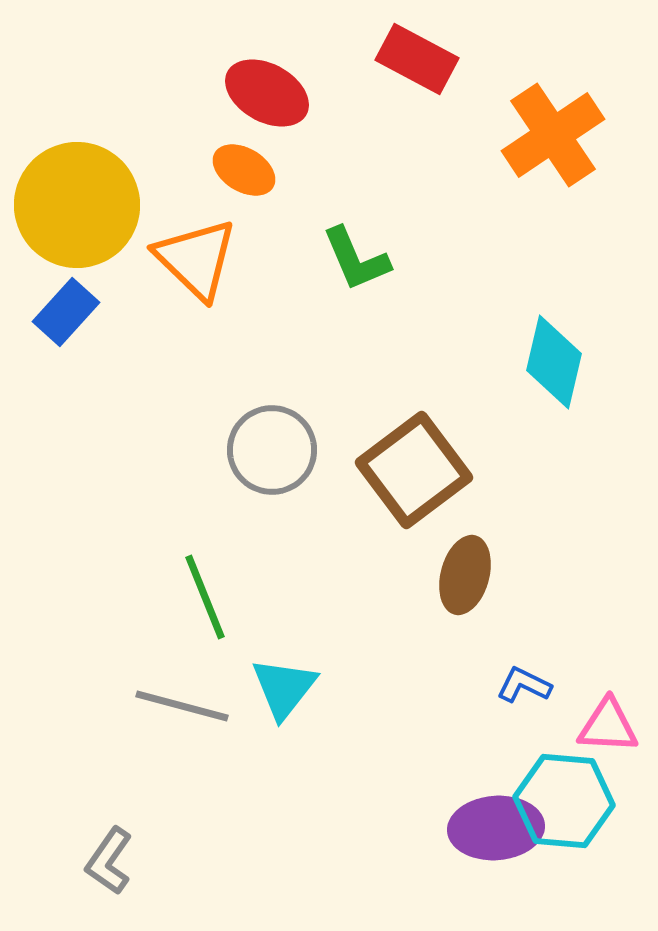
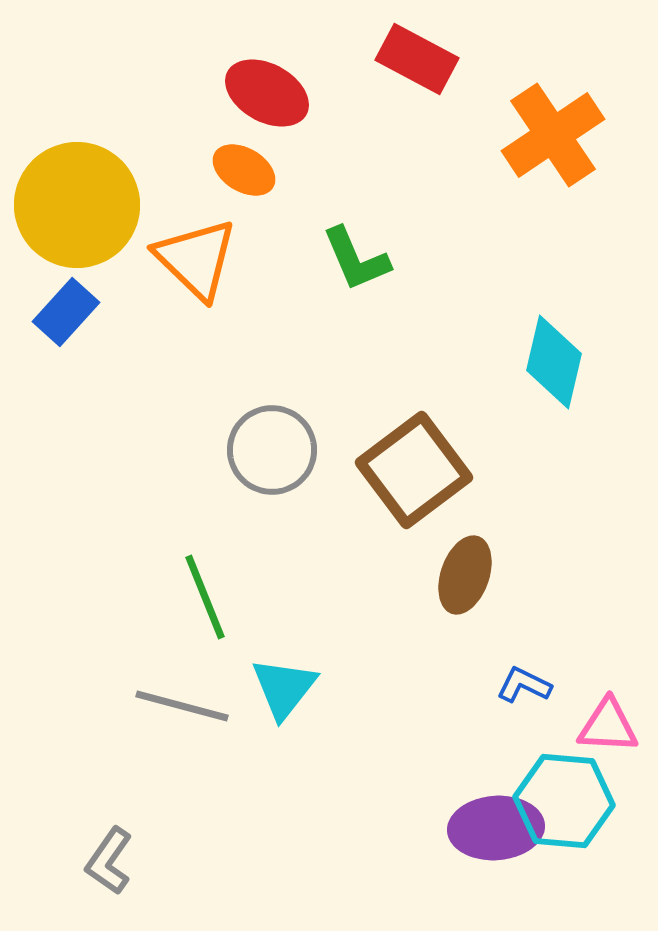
brown ellipse: rotated 4 degrees clockwise
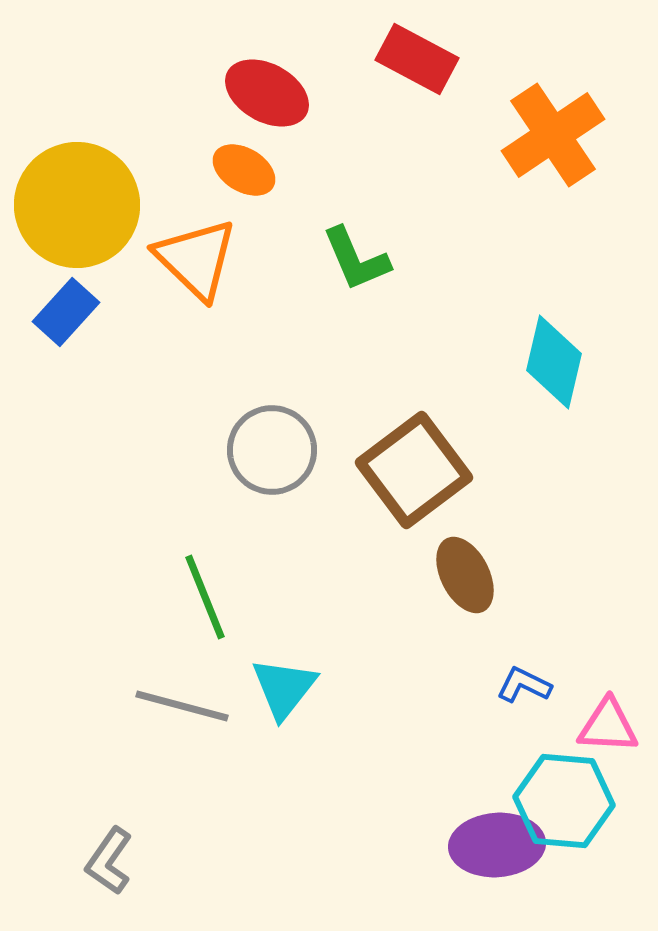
brown ellipse: rotated 46 degrees counterclockwise
purple ellipse: moved 1 px right, 17 px down
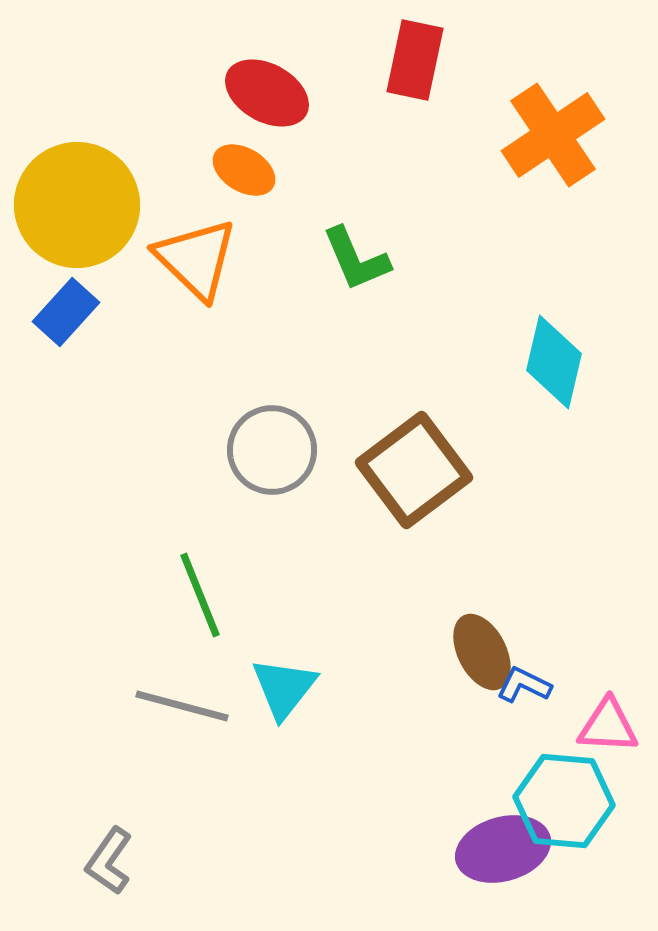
red rectangle: moved 2 px left, 1 px down; rotated 74 degrees clockwise
brown ellipse: moved 17 px right, 77 px down
green line: moved 5 px left, 2 px up
purple ellipse: moved 6 px right, 4 px down; rotated 12 degrees counterclockwise
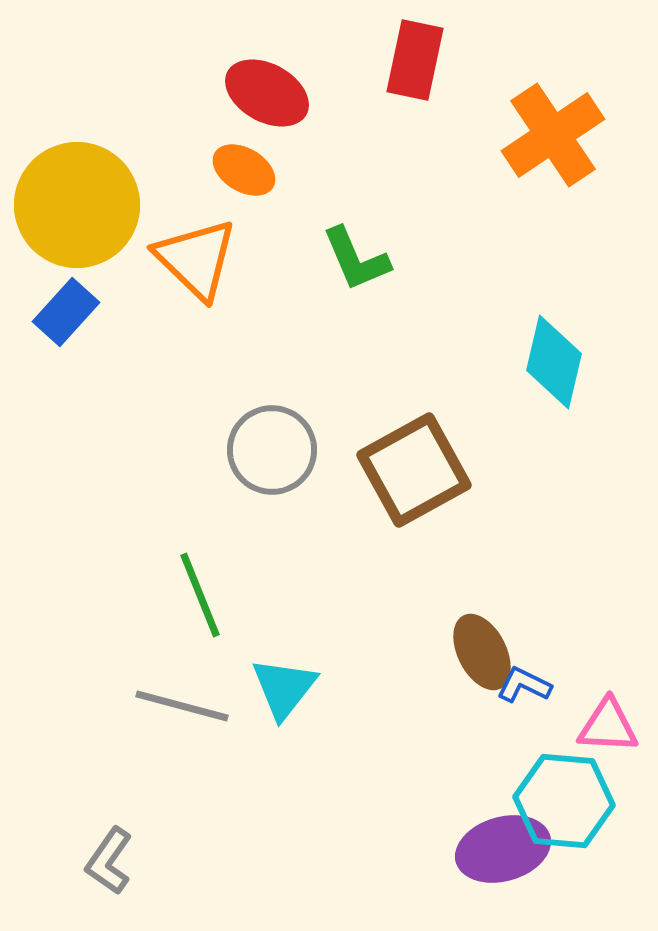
brown square: rotated 8 degrees clockwise
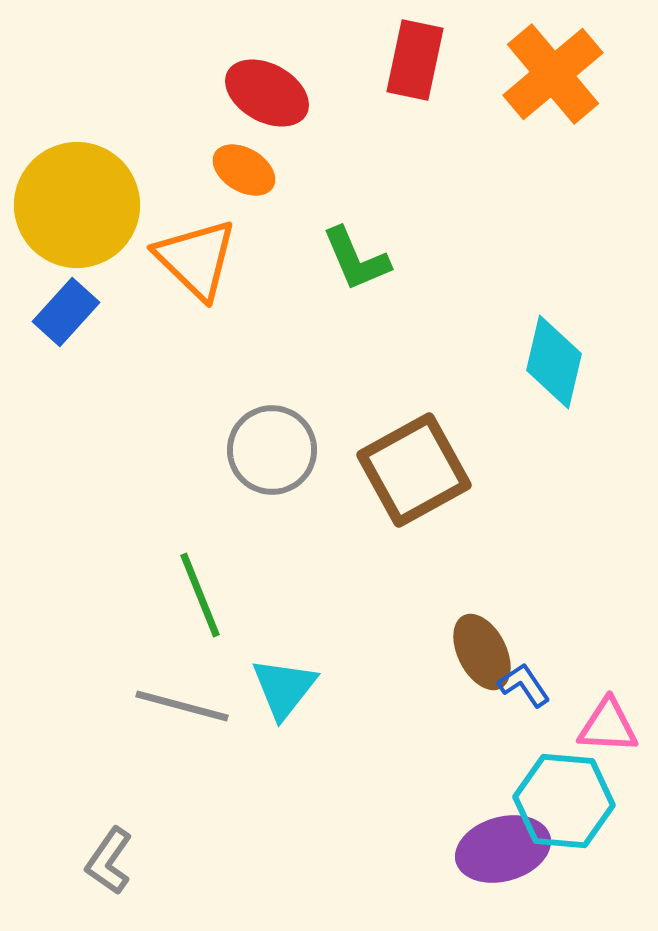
orange cross: moved 61 px up; rotated 6 degrees counterclockwise
blue L-shape: rotated 30 degrees clockwise
